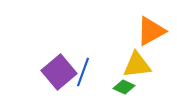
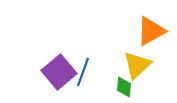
yellow triangle: rotated 36 degrees counterclockwise
green diamond: rotated 70 degrees clockwise
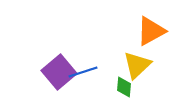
blue line: rotated 52 degrees clockwise
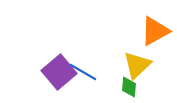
orange triangle: moved 4 px right
blue line: rotated 48 degrees clockwise
green diamond: moved 5 px right
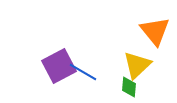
orange triangle: rotated 40 degrees counterclockwise
purple square: moved 6 px up; rotated 12 degrees clockwise
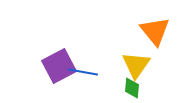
yellow triangle: moved 1 px left; rotated 12 degrees counterclockwise
blue line: rotated 20 degrees counterclockwise
green diamond: moved 3 px right, 1 px down
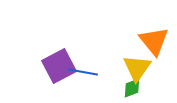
orange triangle: moved 1 px left, 10 px down
yellow triangle: moved 1 px right, 3 px down
green diamond: rotated 65 degrees clockwise
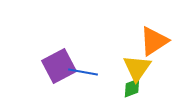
orange triangle: rotated 36 degrees clockwise
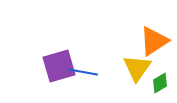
purple square: rotated 12 degrees clockwise
green diamond: moved 28 px right, 5 px up; rotated 10 degrees counterclockwise
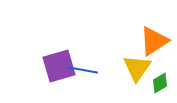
blue line: moved 2 px up
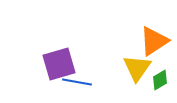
purple square: moved 2 px up
blue line: moved 6 px left, 12 px down
green diamond: moved 3 px up
